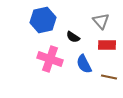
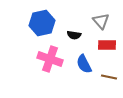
blue hexagon: moved 1 px left, 3 px down
black semicircle: moved 1 px right, 2 px up; rotated 24 degrees counterclockwise
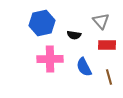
pink cross: rotated 20 degrees counterclockwise
blue semicircle: moved 3 px down
brown line: rotated 63 degrees clockwise
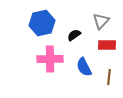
gray triangle: rotated 24 degrees clockwise
black semicircle: rotated 136 degrees clockwise
brown line: rotated 21 degrees clockwise
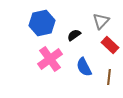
red rectangle: moved 3 px right; rotated 42 degrees clockwise
pink cross: rotated 35 degrees counterclockwise
